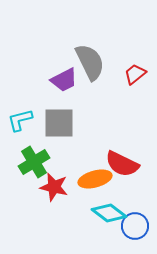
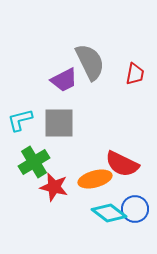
red trapezoid: rotated 140 degrees clockwise
blue circle: moved 17 px up
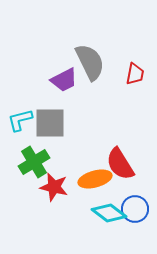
gray square: moved 9 px left
red semicircle: moved 2 px left; rotated 32 degrees clockwise
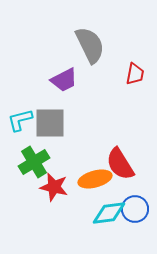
gray semicircle: moved 17 px up
cyan diamond: rotated 44 degrees counterclockwise
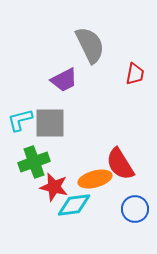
green cross: rotated 12 degrees clockwise
cyan diamond: moved 35 px left, 8 px up
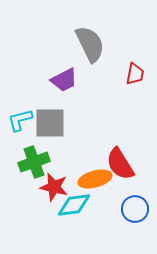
gray semicircle: moved 1 px up
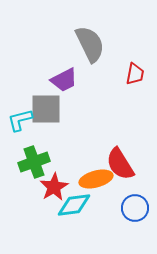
gray square: moved 4 px left, 14 px up
orange ellipse: moved 1 px right
red star: rotated 28 degrees clockwise
blue circle: moved 1 px up
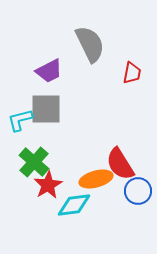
red trapezoid: moved 3 px left, 1 px up
purple trapezoid: moved 15 px left, 9 px up
green cross: rotated 28 degrees counterclockwise
red star: moved 6 px left, 2 px up
blue circle: moved 3 px right, 17 px up
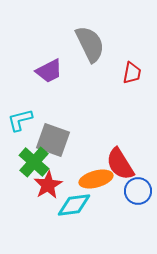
gray square: moved 7 px right, 31 px down; rotated 20 degrees clockwise
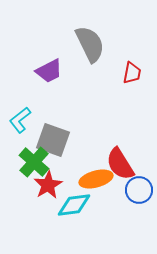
cyan L-shape: rotated 24 degrees counterclockwise
blue circle: moved 1 px right, 1 px up
